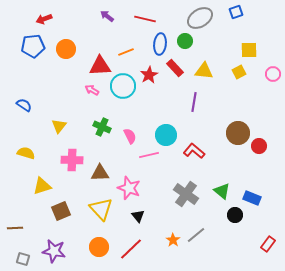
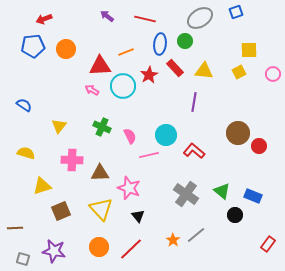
blue rectangle at (252, 198): moved 1 px right, 2 px up
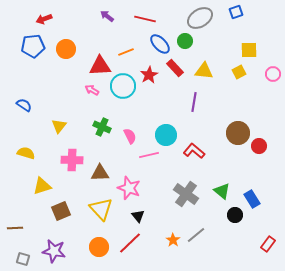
blue ellipse at (160, 44): rotated 50 degrees counterclockwise
blue rectangle at (253, 196): moved 1 px left, 3 px down; rotated 36 degrees clockwise
red line at (131, 249): moved 1 px left, 6 px up
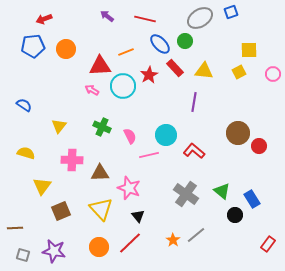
blue square at (236, 12): moved 5 px left
yellow triangle at (42, 186): rotated 36 degrees counterclockwise
gray square at (23, 259): moved 4 px up
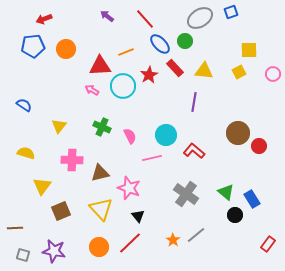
red line at (145, 19): rotated 35 degrees clockwise
pink line at (149, 155): moved 3 px right, 3 px down
brown triangle at (100, 173): rotated 12 degrees counterclockwise
green triangle at (222, 191): moved 4 px right, 1 px down
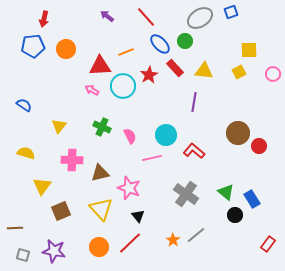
red arrow at (44, 19): rotated 56 degrees counterclockwise
red line at (145, 19): moved 1 px right, 2 px up
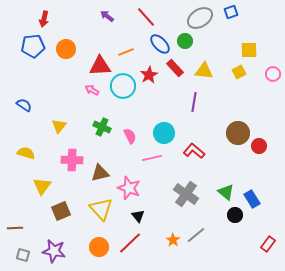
cyan circle at (166, 135): moved 2 px left, 2 px up
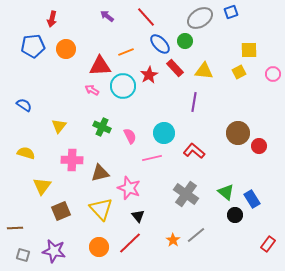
red arrow at (44, 19): moved 8 px right
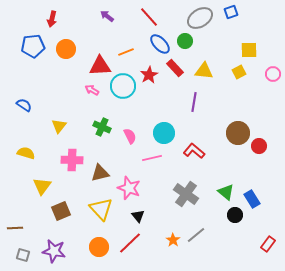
red line at (146, 17): moved 3 px right
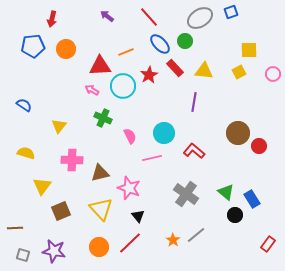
green cross at (102, 127): moved 1 px right, 9 px up
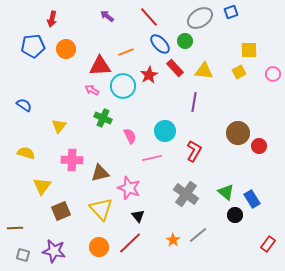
cyan circle at (164, 133): moved 1 px right, 2 px up
red L-shape at (194, 151): rotated 80 degrees clockwise
gray line at (196, 235): moved 2 px right
